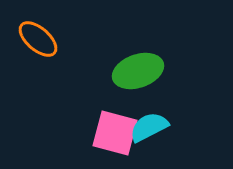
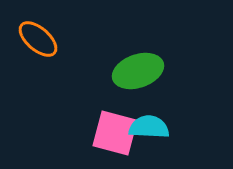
cyan semicircle: rotated 30 degrees clockwise
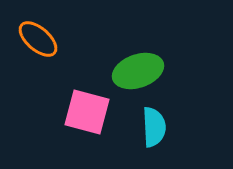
cyan semicircle: moved 5 px right; rotated 84 degrees clockwise
pink square: moved 28 px left, 21 px up
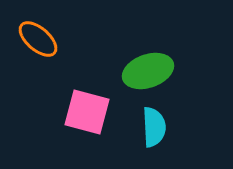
green ellipse: moved 10 px right
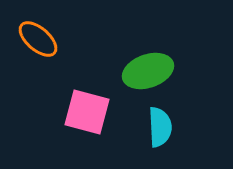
cyan semicircle: moved 6 px right
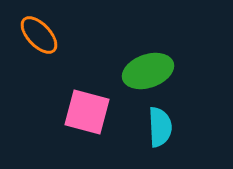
orange ellipse: moved 1 px right, 4 px up; rotated 6 degrees clockwise
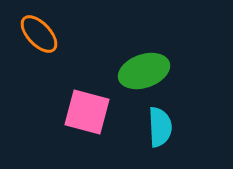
orange ellipse: moved 1 px up
green ellipse: moved 4 px left
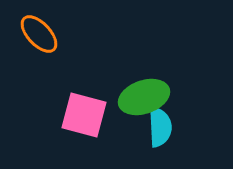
green ellipse: moved 26 px down
pink square: moved 3 px left, 3 px down
